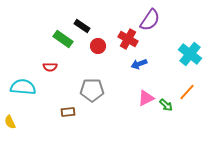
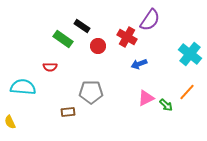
red cross: moved 1 px left, 2 px up
gray pentagon: moved 1 px left, 2 px down
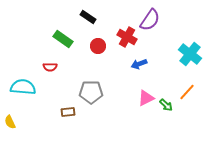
black rectangle: moved 6 px right, 9 px up
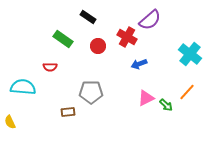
purple semicircle: rotated 15 degrees clockwise
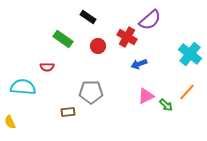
red semicircle: moved 3 px left
pink triangle: moved 2 px up
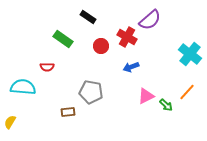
red circle: moved 3 px right
blue arrow: moved 8 px left, 3 px down
gray pentagon: rotated 10 degrees clockwise
yellow semicircle: rotated 56 degrees clockwise
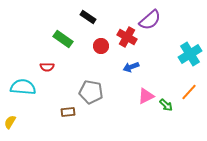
cyan cross: rotated 20 degrees clockwise
orange line: moved 2 px right
